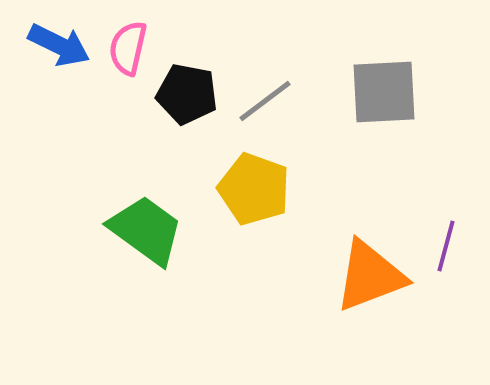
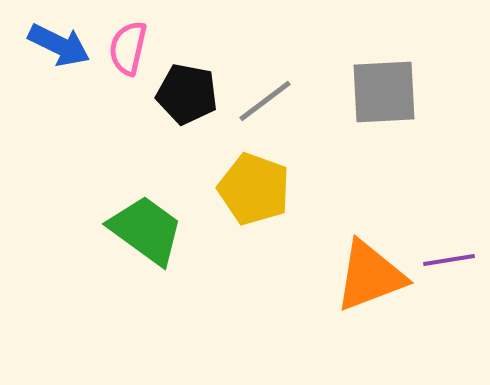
purple line: moved 3 px right, 14 px down; rotated 66 degrees clockwise
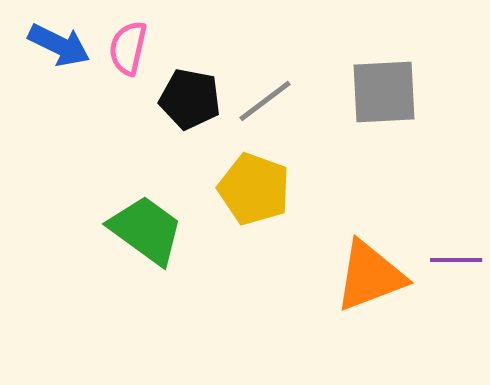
black pentagon: moved 3 px right, 5 px down
purple line: moved 7 px right; rotated 9 degrees clockwise
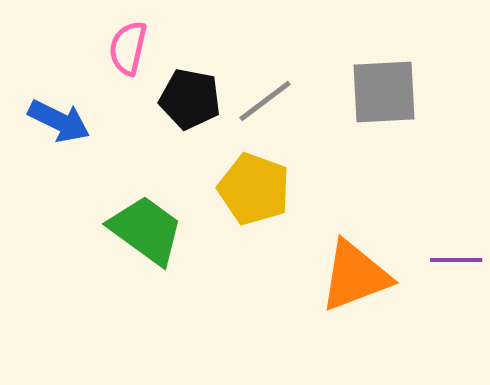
blue arrow: moved 76 px down
orange triangle: moved 15 px left
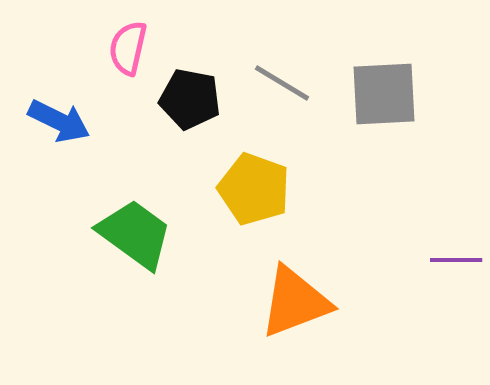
gray square: moved 2 px down
gray line: moved 17 px right, 18 px up; rotated 68 degrees clockwise
green trapezoid: moved 11 px left, 4 px down
orange triangle: moved 60 px left, 26 px down
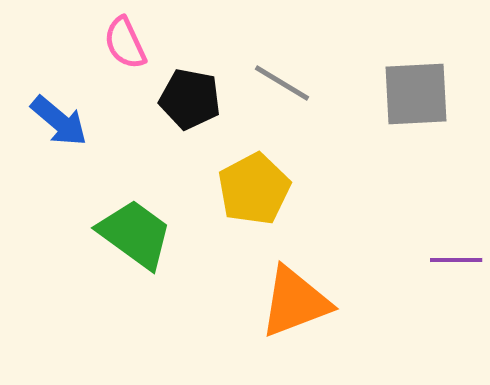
pink semicircle: moved 3 px left, 5 px up; rotated 38 degrees counterclockwise
gray square: moved 32 px right
blue arrow: rotated 14 degrees clockwise
yellow pentagon: rotated 24 degrees clockwise
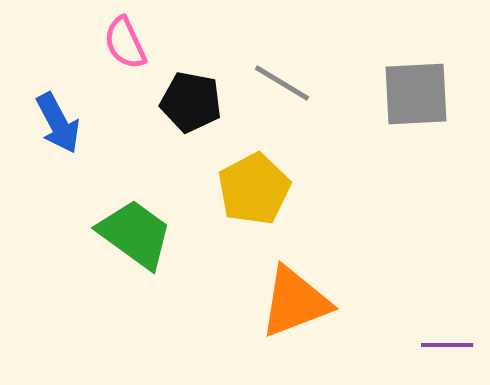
black pentagon: moved 1 px right, 3 px down
blue arrow: moved 1 px left, 2 px down; rotated 22 degrees clockwise
purple line: moved 9 px left, 85 px down
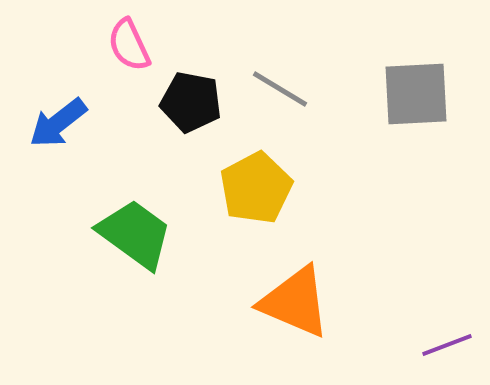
pink semicircle: moved 4 px right, 2 px down
gray line: moved 2 px left, 6 px down
blue arrow: rotated 80 degrees clockwise
yellow pentagon: moved 2 px right, 1 px up
orange triangle: rotated 44 degrees clockwise
purple line: rotated 21 degrees counterclockwise
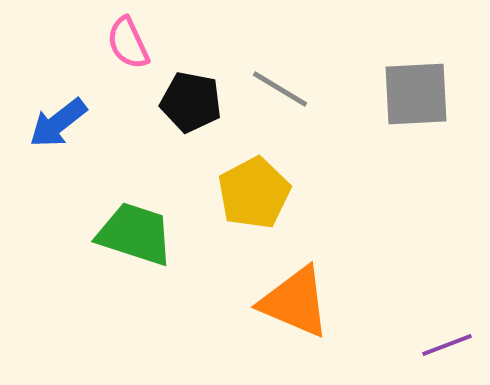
pink semicircle: moved 1 px left, 2 px up
yellow pentagon: moved 2 px left, 5 px down
green trapezoid: rotated 18 degrees counterclockwise
